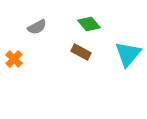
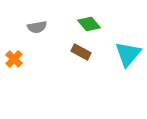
gray semicircle: rotated 18 degrees clockwise
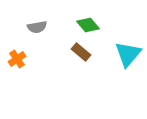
green diamond: moved 1 px left, 1 px down
brown rectangle: rotated 12 degrees clockwise
orange cross: moved 3 px right; rotated 12 degrees clockwise
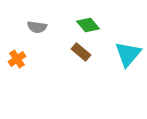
gray semicircle: rotated 18 degrees clockwise
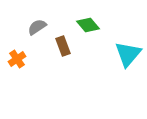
gray semicircle: rotated 138 degrees clockwise
brown rectangle: moved 18 px left, 6 px up; rotated 30 degrees clockwise
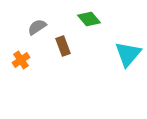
green diamond: moved 1 px right, 6 px up
orange cross: moved 4 px right, 1 px down
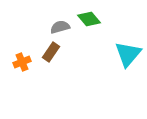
gray semicircle: moved 23 px right; rotated 18 degrees clockwise
brown rectangle: moved 12 px left, 6 px down; rotated 54 degrees clockwise
orange cross: moved 1 px right, 2 px down; rotated 12 degrees clockwise
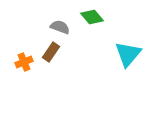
green diamond: moved 3 px right, 2 px up
gray semicircle: rotated 36 degrees clockwise
orange cross: moved 2 px right
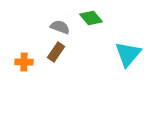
green diamond: moved 1 px left, 1 px down
brown rectangle: moved 5 px right
orange cross: rotated 24 degrees clockwise
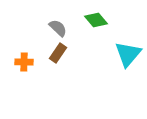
green diamond: moved 5 px right, 2 px down
gray semicircle: moved 2 px left, 1 px down; rotated 24 degrees clockwise
brown rectangle: moved 2 px right, 1 px down
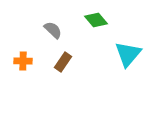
gray semicircle: moved 5 px left, 2 px down
brown rectangle: moved 5 px right, 9 px down
orange cross: moved 1 px left, 1 px up
